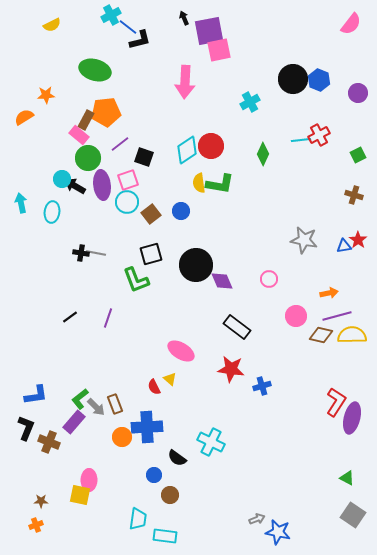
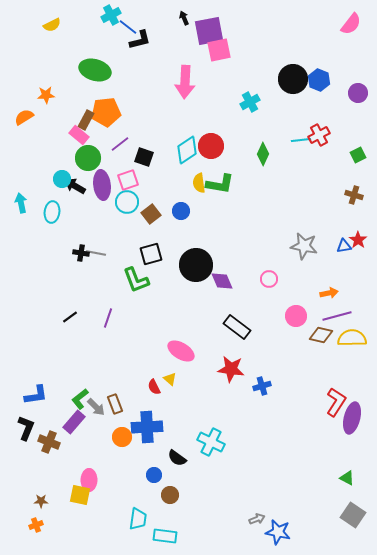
gray star at (304, 240): moved 6 px down
yellow semicircle at (352, 335): moved 3 px down
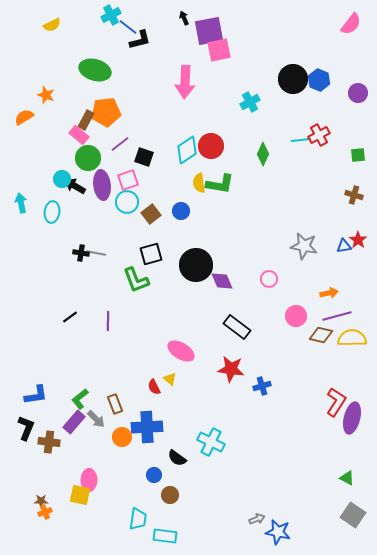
orange star at (46, 95): rotated 24 degrees clockwise
green square at (358, 155): rotated 21 degrees clockwise
purple line at (108, 318): moved 3 px down; rotated 18 degrees counterclockwise
gray arrow at (96, 407): moved 12 px down
brown cross at (49, 442): rotated 15 degrees counterclockwise
orange cross at (36, 525): moved 9 px right, 13 px up
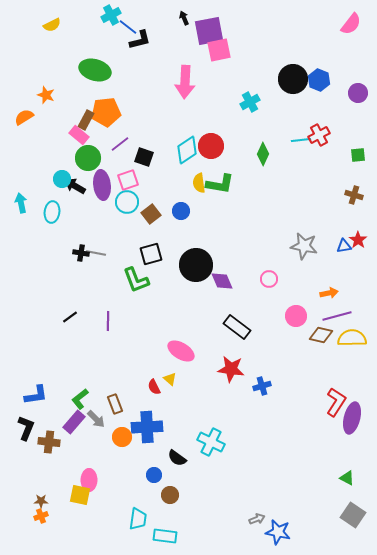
orange cross at (45, 512): moved 4 px left, 4 px down
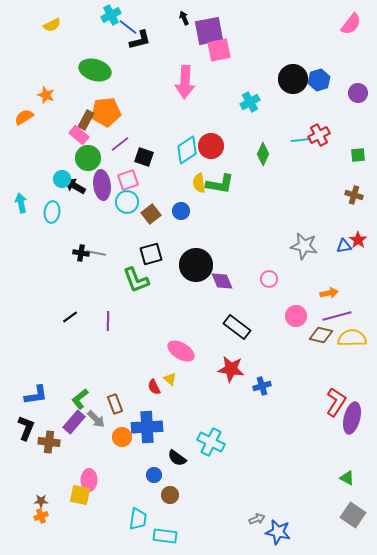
blue hexagon at (319, 80): rotated 20 degrees clockwise
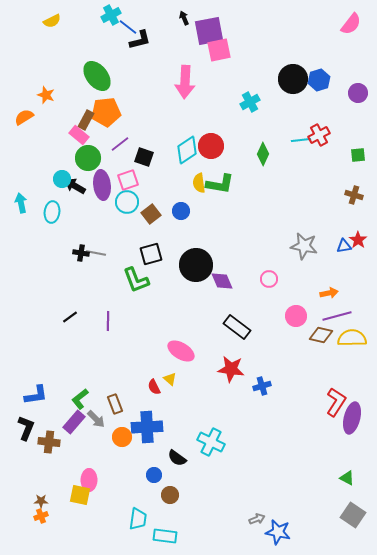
yellow semicircle at (52, 25): moved 4 px up
green ellipse at (95, 70): moved 2 px right, 6 px down; rotated 36 degrees clockwise
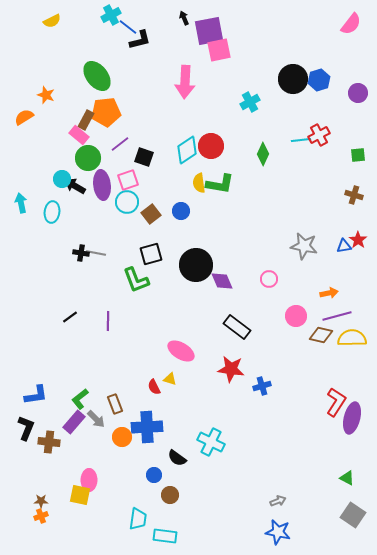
yellow triangle at (170, 379): rotated 24 degrees counterclockwise
gray arrow at (257, 519): moved 21 px right, 18 px up
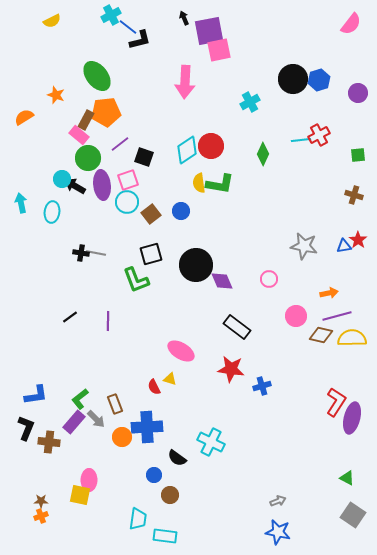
orange star at (46, 95): moved 10 px right
